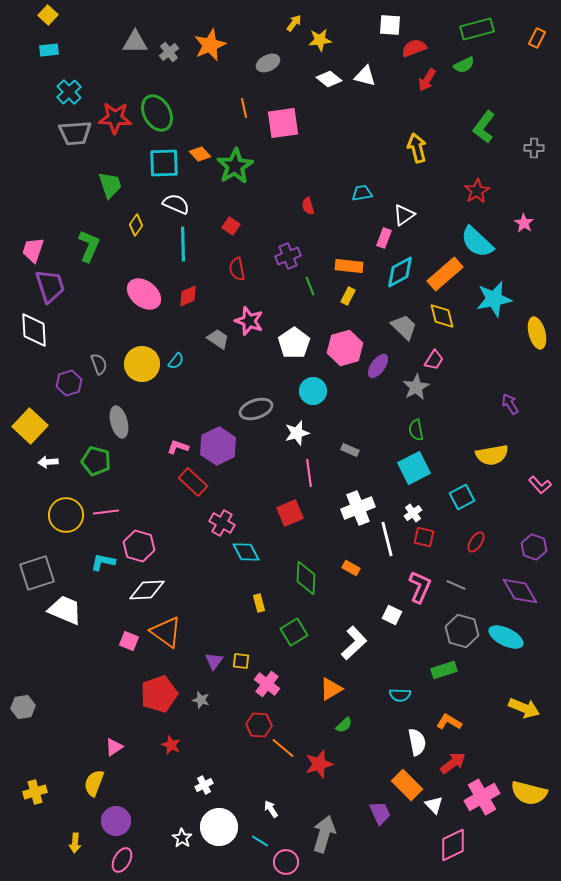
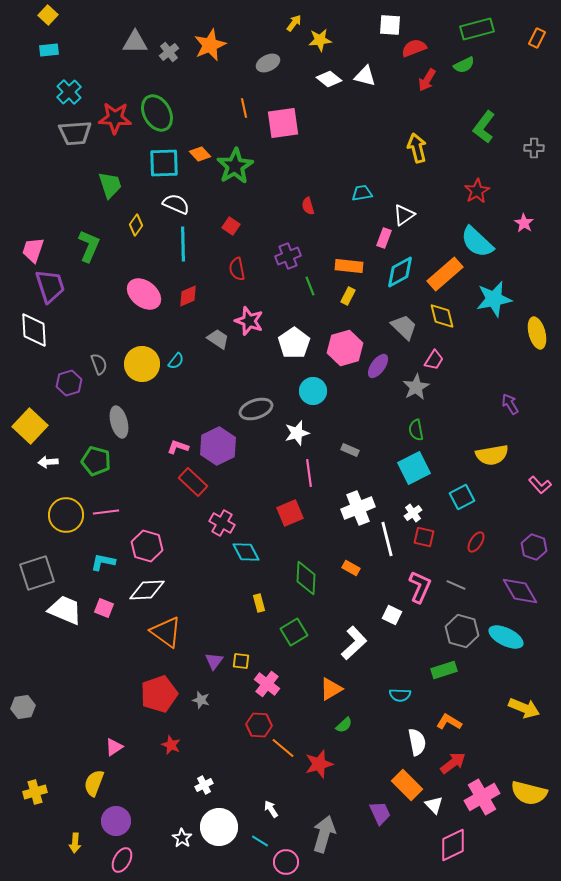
pink hexagon at (139, 546): moved 8 px right
pink square at (129, 641): moved 25 px left, 33 px up
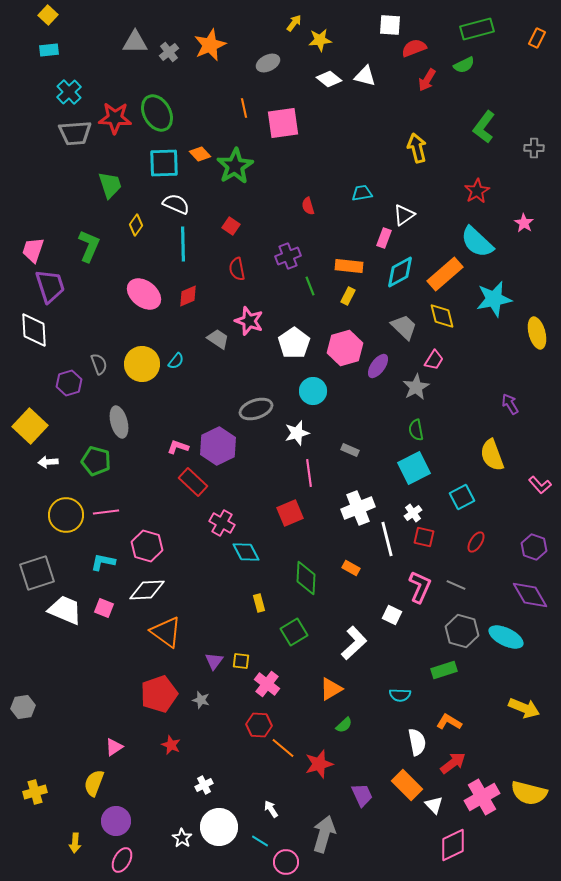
yellow semicircle at (492, 455): rotated 80 degrees clockwise
purple diamond at (520, 591): moved 10 px right, 4 px down
purple trapezoid at (380, 813): moved 18 px left, 18 px up
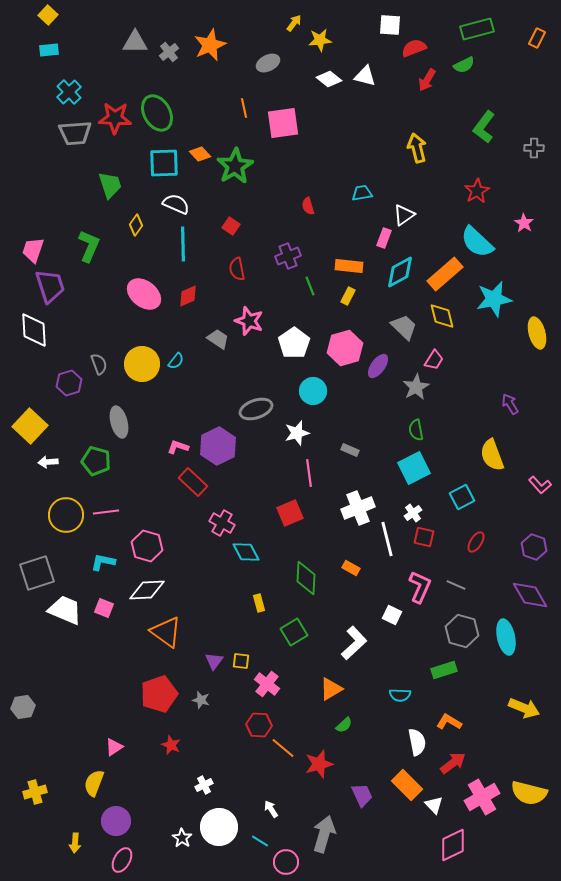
cyan ellipse at (506, 637): rotated 52 degrees clockwise
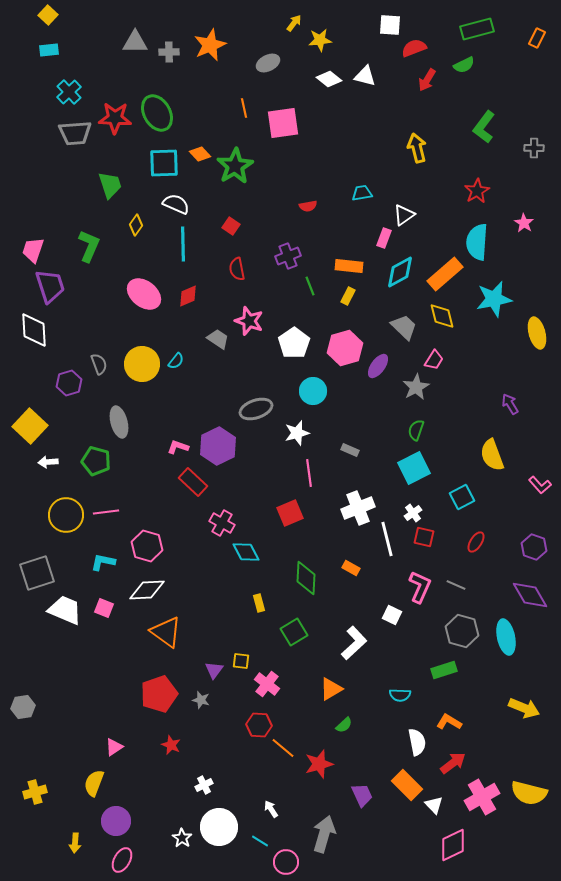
gray cross at (169, 52): rotated 36 degrees clockwise
red semicircle at (308, 206): rotated 84 degrees counterclockwise
cyan semicircle at (477, 242): rotated 51 degrees clockwise
green semicircle at (416, 430): rotated 30 degrees clockwise
purple triangle at (214, 661): moved 9 px down
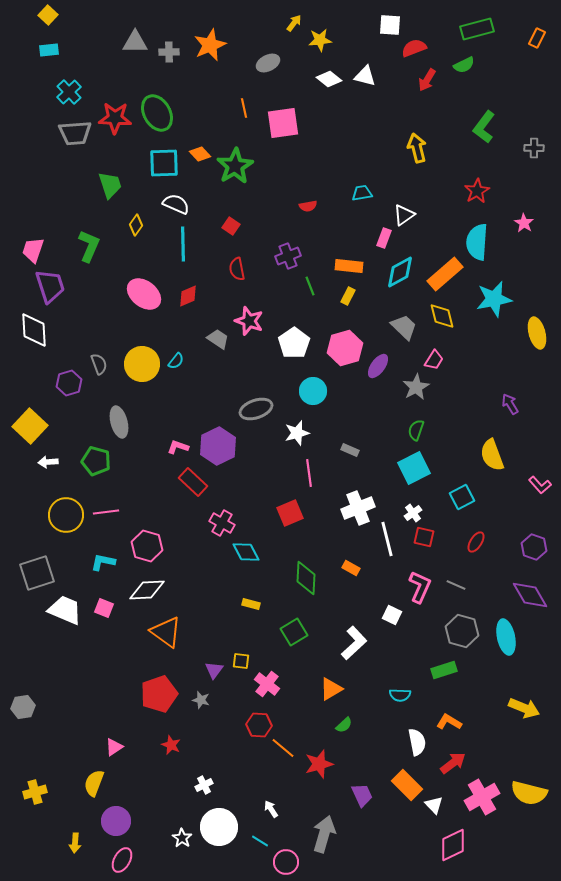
yellow rectangle at (259, 603): moved 8 px left, 1 px down; rotated 60 degrees counterclockwise
